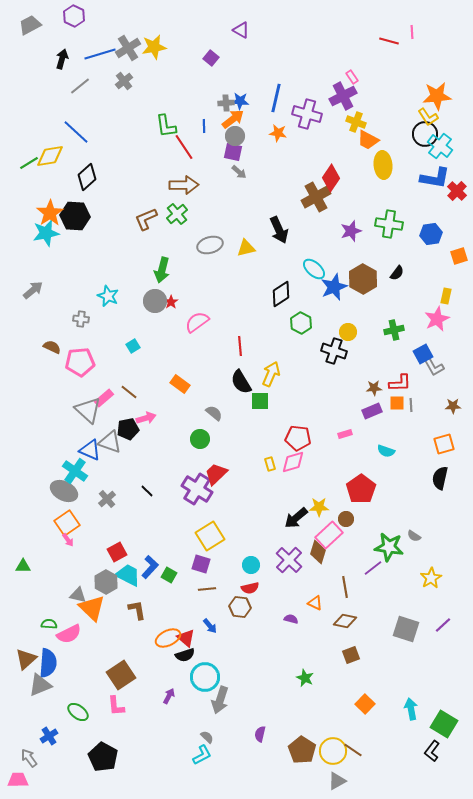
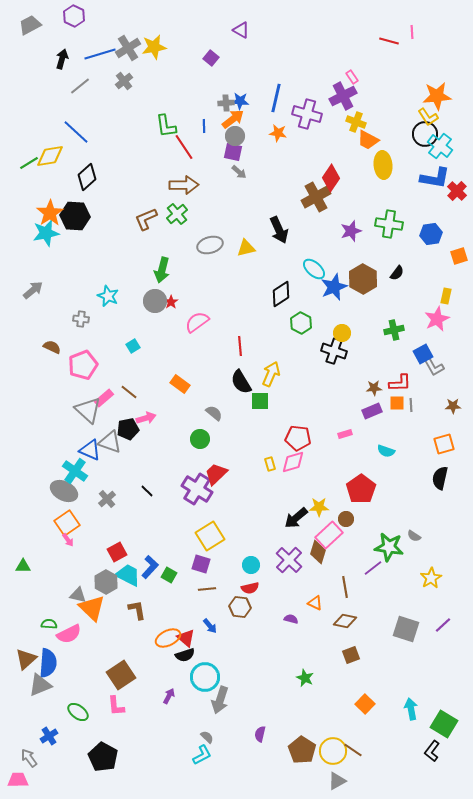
yellow circle at (348, 332): moved 6 px left, 1 px down
pink pentagon at (80, 362): moved 3 px right, 3 px down; rotated 16 degrees counterclockwise
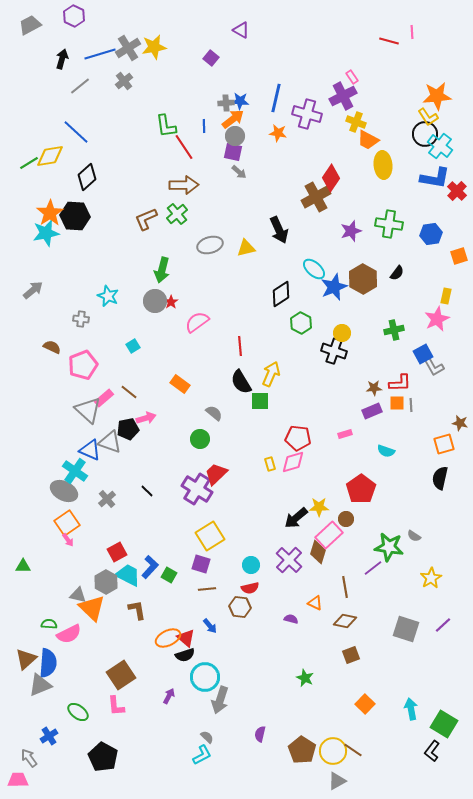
brown star at (453, 406): moved 7 px right, 17 px down; rotated 14 degrees clockwise
